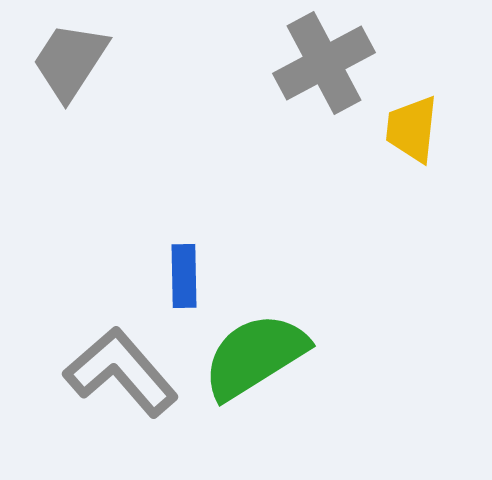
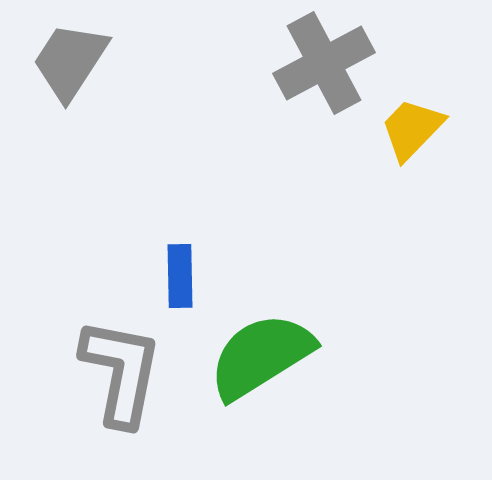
yellow trapezoid: rotated 38 degrees clockwise
blue rectangle: moved 4 px left
green semicircle: moved 6 px right
gray L-shape: rotated 52 degrees clockwise
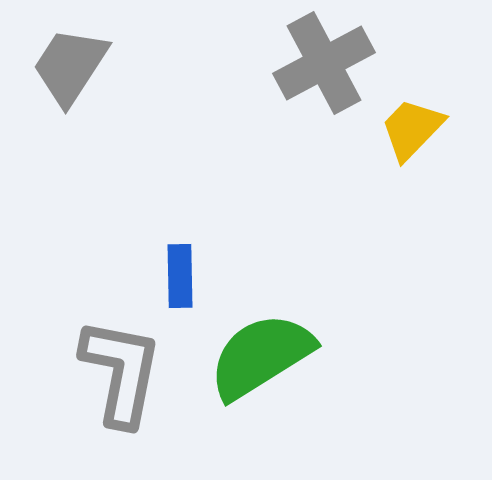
gray trapezoid: moved 5 px down
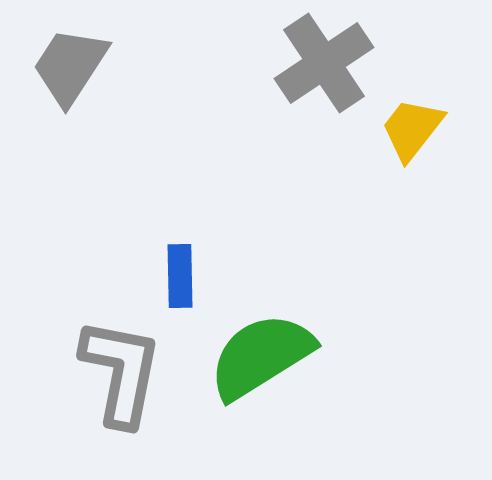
gray cross: rotated 6 degrees counterclockwise
yellow trapezoid: rotated 6 degrees counterclockwise
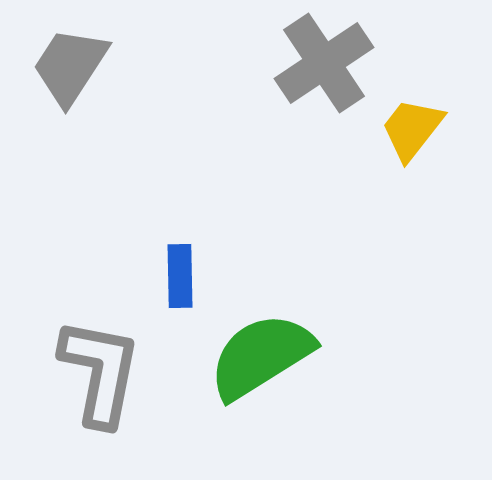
gray L-shape: moved 21 px left
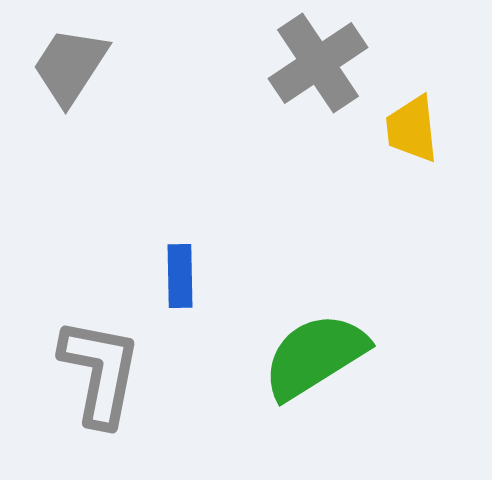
gray cross: moved 6 px left
yellow trapezoid: rotated 44 degrees counterclockwise
green semicircle: moved 54 px right
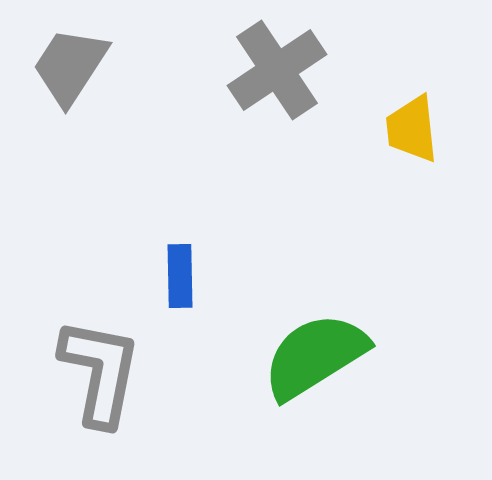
gray cross: moved 41 px left, 7 px down
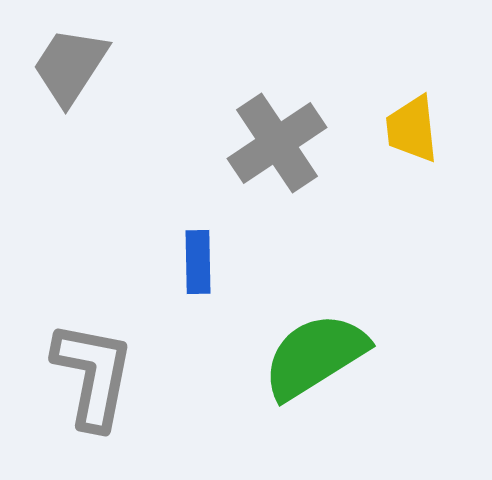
gray cross: moved 73 px down
blue rectangle: moved 18 px right, 14 px up
gray L-shape: moved 7 px left, 3 px down
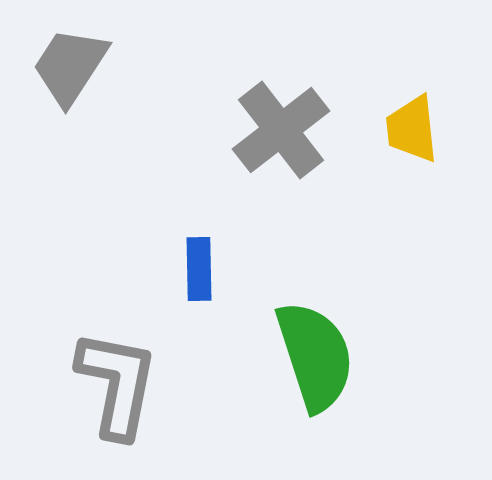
gray cross: moved 4 px right, 13 px up; rotated 4 degrees counterclockwise
blue rectangle: moved 1 px right, 7 px down
green semicircle: rotated 104 degrees clockwise
gray L-shape: moved 24 px right, 9 px down
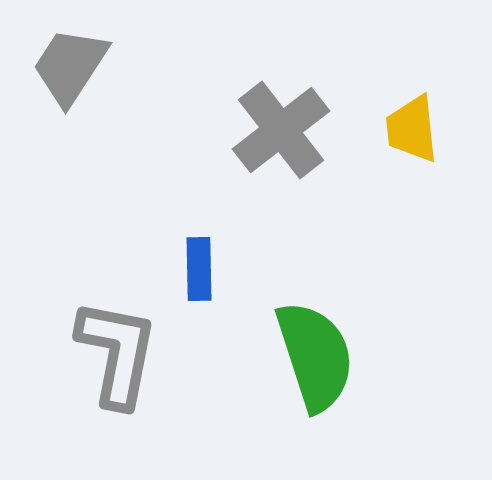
gray L-shape: moved 31 px up
